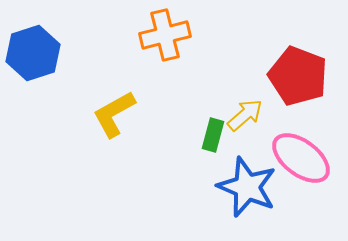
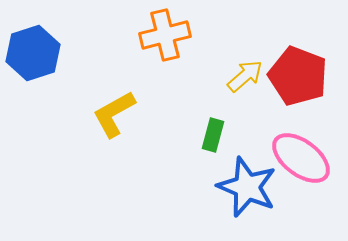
yellow arrow: moved 39 px up
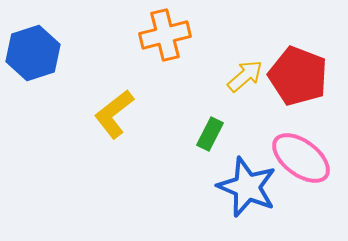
yellow L-shape: rotated 9 degrees counterclockwise
green rectangle: moved 3 px left, 1 px up; rotated 12 degrees clockwise
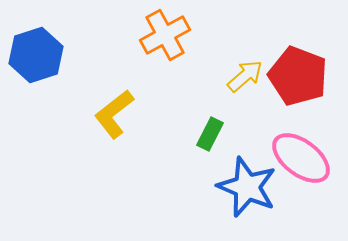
orange cross: rotated 15 degrees counterclockwise
blue hexagon: moved 3 px right, 2 px down
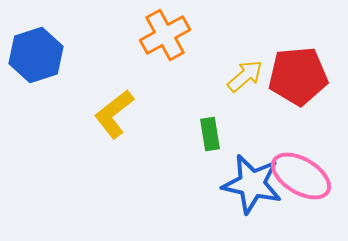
red pentagon: rotated 26 degrees counterclockwise
green rectangle: rotated 36 degrees counterclockwise
pink ellipse: moved 18 px down; rotated 6 degrees counterclockwise
blue star: moved 5 px right, 3 px up; rotated 10 degrees counterclockwise
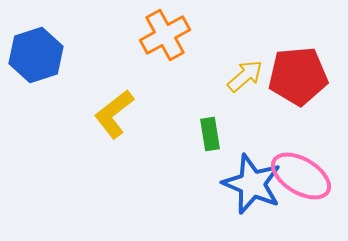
blue star: rotated 10 degrees clockwise
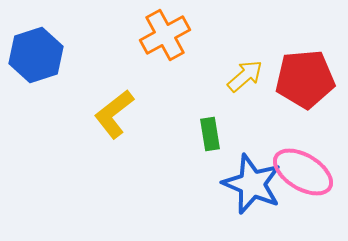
red pentagon: moved 7 px right, 3 px down
pink ellipse: moved 2 px right, 4 px up
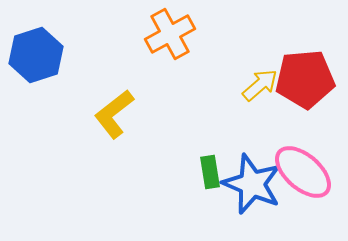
orange cross: moved 5 px right, 1 px up
yellow arrow: moved 15 px right, 9 px down
green rectangle: moved 38 px down
pink ellipse: rotated 10 degrees clockwise
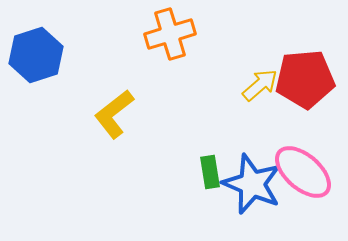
orange cross: rotated 12 degrees clockwise
